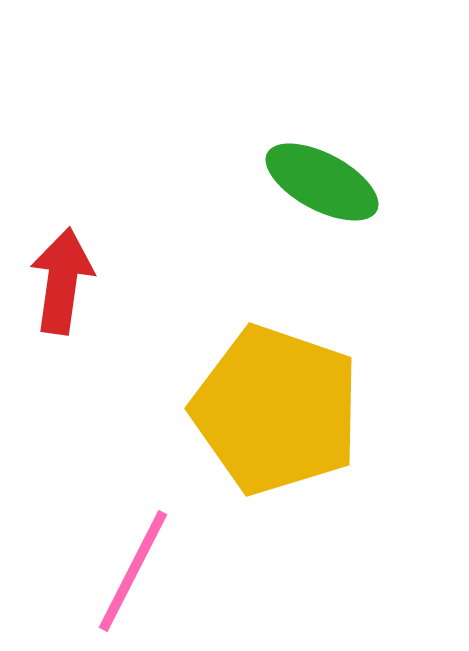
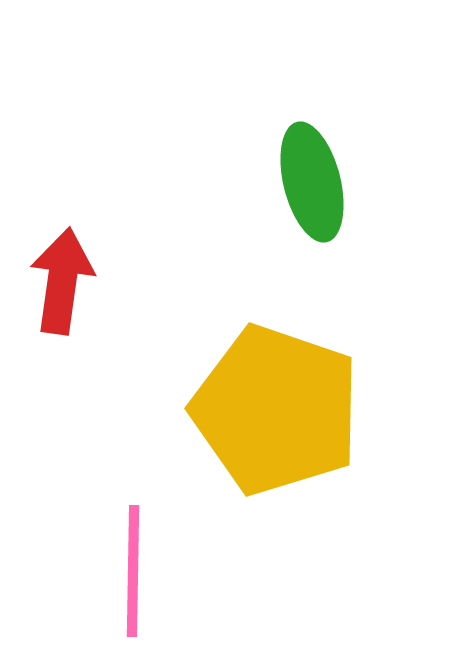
green ellipse: moved 10 px left; rotated 48 degrees clockwise
pink line: rotated 26 degrees counterclockwise
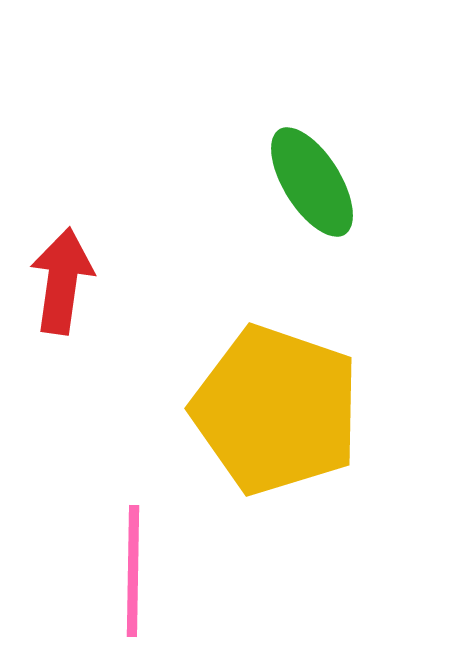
green ellipse: rotated 18 degrees counterclockwise
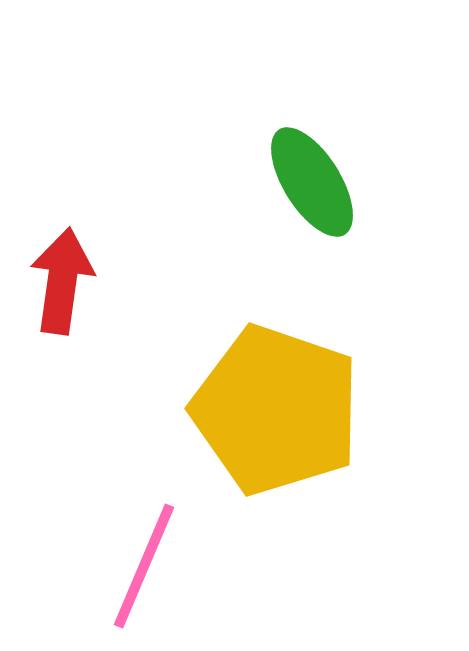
pink line: moved 11 px right, 5 px up; rotated 22 degrees clockwise
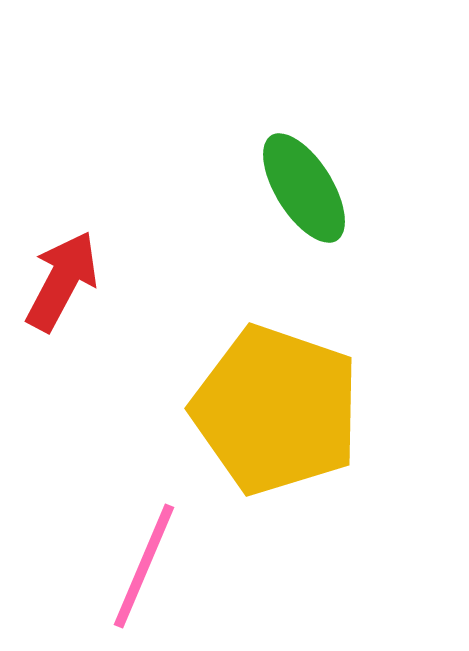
green ellipse: moved 8 px left, 6 px down
red arrow: rotated 20 degrees clockwise
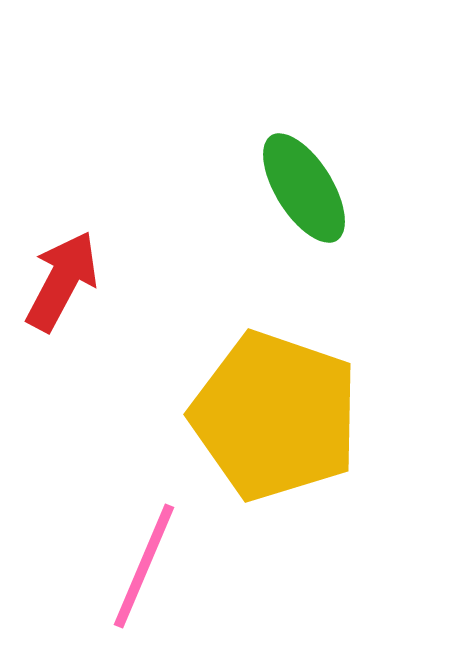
yellow pentagon: moved 1 px left, 6 px down
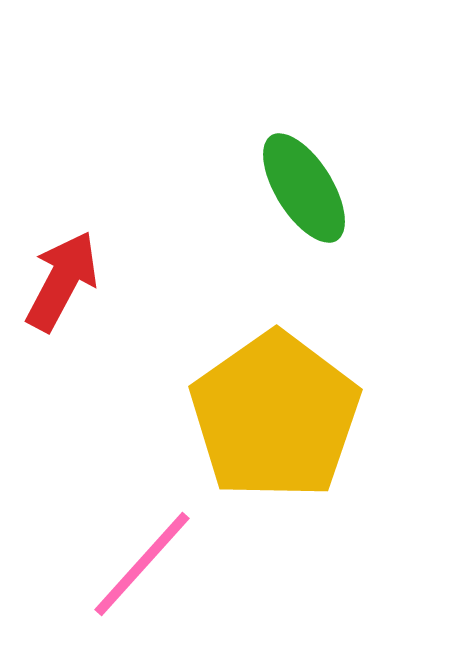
yellow pentagon: rotated 18 degrees clockwise
pink line: moved 2 px left, 2 px up; rotated 19 degrees clockwise
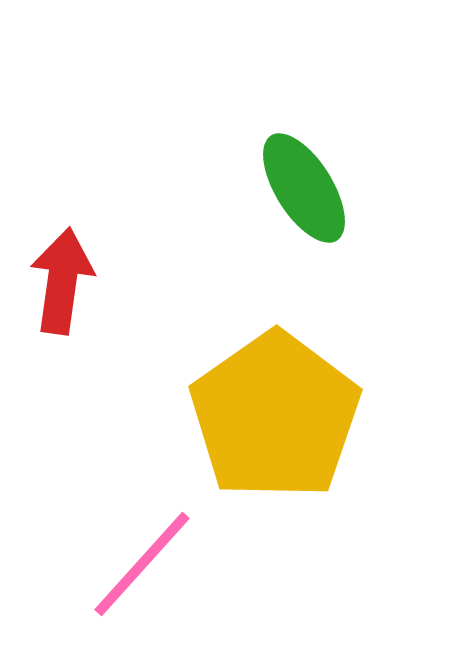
red arrow: rotated 20 degrees counterclockwise
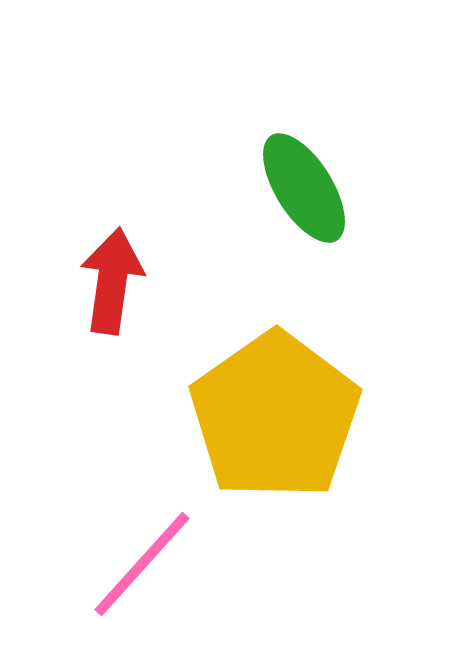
red arrow: moved 50 px right
